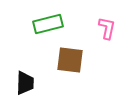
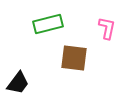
brown square: moved 4 px right, 2 px up
black trapezoid: moved 7 px left; rotated 35 degrees clockwise
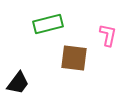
pink L-shape: moved 1 px right, 7 px down
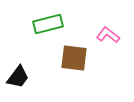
pink L-shape: rotated 65 degrees counterclockwise
black trapezoid: moved 6 px up
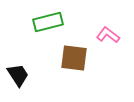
green rectangle: moved 2 px up
black trapezoid: moved 2 px up; rotated 70 degrees counterclockwise
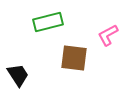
pink L-shape: rotated 65 degrees counterclockwise
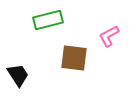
green rectangle: moved 2 px up
pink L-shape: moved 1 px right, 1 px down
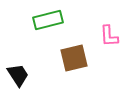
pink L-shape: rotated 65 degrees counterclockwise
brown square: rotated 20 degrees counterclockwise
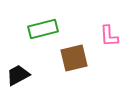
green rectangle: moved 5 px left, 9 px down
black trapezoid: rotated 85 degrees counterclockwise
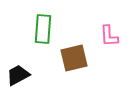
green rectangle: rotated 72 degrees counterclockwise
